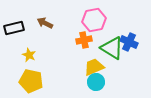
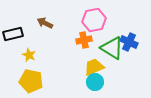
black rectangle: moved 1 px left, 6 px down
cyan circle: moved 1 px left
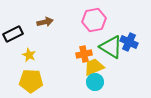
brown arrow: moved 1 px up; rotated 140 degrees clockwise
black rectangle: rotated 12 degrees counterclockwise
orange cross: moved 14 px down
green triangle: moved 1 px left, 1 px up
yellow pentagon: rotated 10 degrees counterclockwise
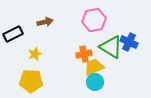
yellow star: moved 6 px right, 1 px up; rotated 24 degrees clockwise
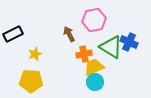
brown arrow: moved 24 px right, 12 px down; rotated 105 degrees counterclockwise
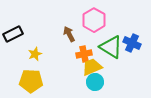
pink hexagon: rotated 20 degrees counterclockwise
blue cross: moved 3 px right, 1 px down
yellow trapezoid: moved 2 px left
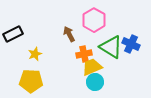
blue cross: moved 1 px left, 1 px down
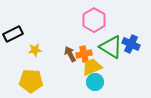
brown arrow: moved 1 px right, 20 px down
yellow star: moved 4 px up; rotated 16 degrees clockwise
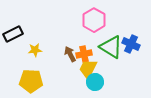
yellow trapezoid: moved 4 px left, 2 px down; rotated 40 degrees counterclockwise
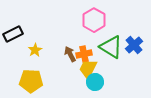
blue cross: moved 3 px right, 1 px down; rotated 24 degrees clockwise
yellow star: rotated 24 degrees counterclockwise
